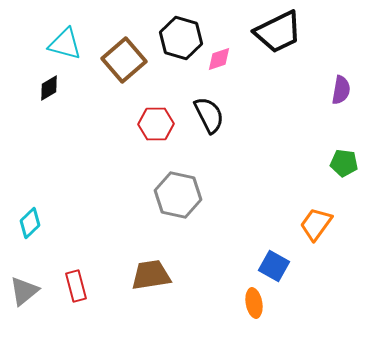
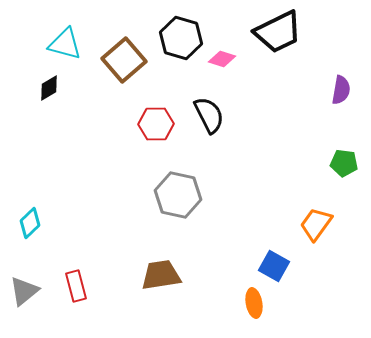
pink diamond: moved 3 px right; rotated 36 degrees clockwise
brown trapezoid: moved 10 px right
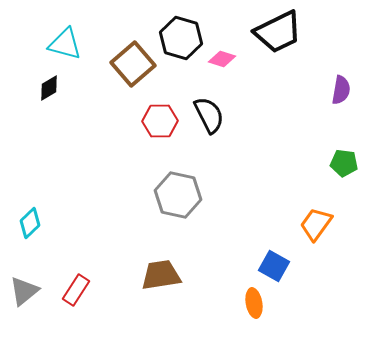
brown square: moved 9 px right, 4 px down
red hexagon: moved 4 px right, 3 px up
red rectangle: moved 4 px down; rotated 48 degrees clockwise
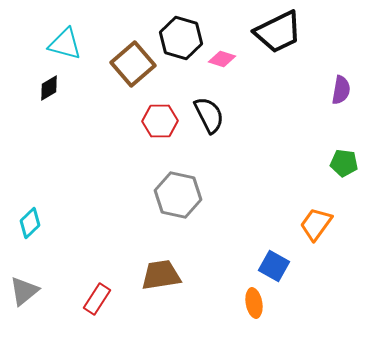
red rectangle: moved 21 px right, 9 px down
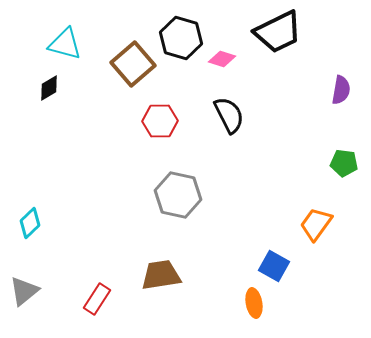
black semicircle: moved 20 px right
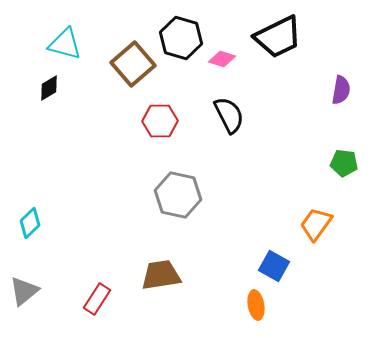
black trapezoid: moved 5 px down
orange ellipse: moved 2 px right, 2 px down
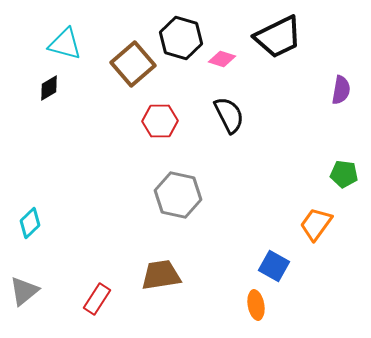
green pentagon: moved 11 px down
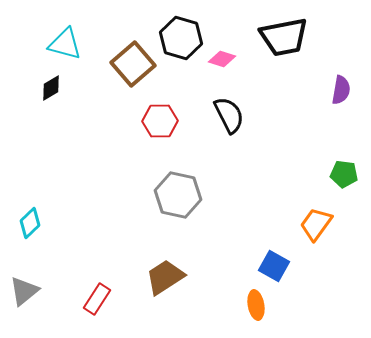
black trapezoid: moved 6 px right; rotated 15 degrees clockwise
black diamond: moved 2 px right
brown trapezoid: moved 4 px right, 2 px down; rotated 24 degrees counterclockwise
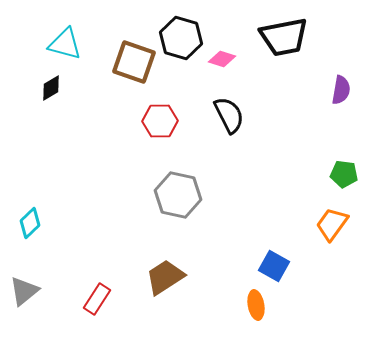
brown square: moved 1 px right, 2 px up; rotated 30 degrees counterclockwise
orange trapezoid: moved 16 px right
